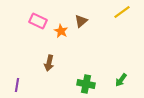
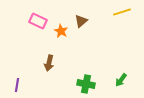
yellow line: rotated 18 degrees clockwise
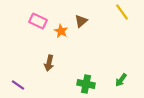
yellow line: rotated 72 degrees clockwise
purple line: moved 1 px right; rotated 64 degrees counterclockwise
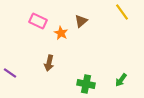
orange star: moved 2 px down
purple line: moved 8 px left, 12 px up
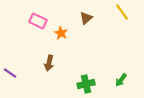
brown triangle: moved 5 px right, 3 px up
green cross: rotated 24 degrees counterclockwise
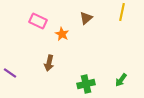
yellow line: rotated 48 degrees clockwise
orange star: moved 1 px right, 1 px down
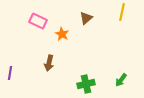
purple line: rotated 64 degrees clockwise
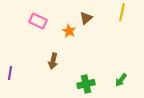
orange star: moved 7 px right, 3 px up
brown arrow: moved 4 px right, 2 px up
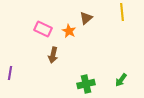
yellow line: rotated 18 degrees counterclockwise
pink rectangle: moved 5 px right, 8 px down
brown arrow: moved 6 px up
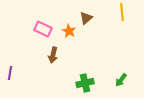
green cross: moved 1 px left, 1 px up
